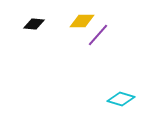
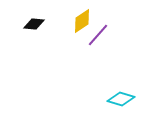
yellow diamond: rotated 35 degrees counterclockwise
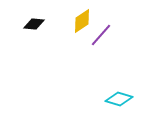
purple line: moved 3 px right
cyan diamond: moved 2 px left
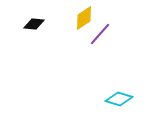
yellow diamond: moved 2 px right, 3 px up
purple line: moved 1 px left, 1 px up
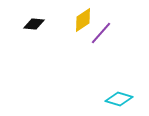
yellow diamond: moved 1 px left, 2 px down
purple line: moved 1 px right, 1 px up
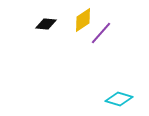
black diamond: moved 12 px right
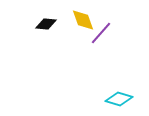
yellow diamond: rotated 75 degrees counterclockwise
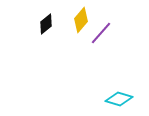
yellow diamond: moved 2 px left; rotated 60 degrees clockwise
black diamond: rotated 45 degrees counterclockwise
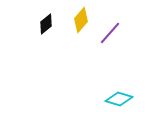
purple line: moved 9 px right
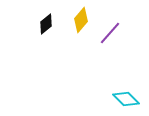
cyan diamond: moved 7 px right; rotated 28 degrees clockwise
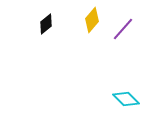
yellow diamond: moved 11 px right
purple line: moved 13 px right, 4 px up
